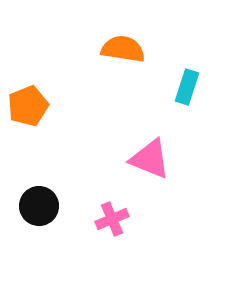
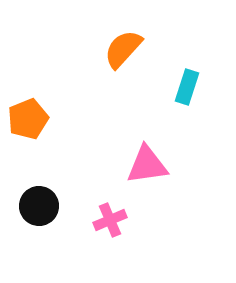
orange semicircle: rotated 57 degrees counterclockwise
orange pentagon: moved 13 px down
pink triangle: moved 3 px left, 6 px down; rotated 30 degrees counterclockwise
pink cross: moved 2 px left, 1 px down
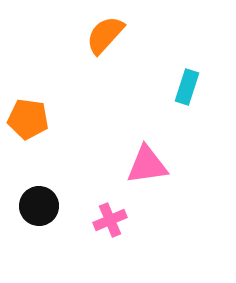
orange semicircle: moved 18 px left, 14 px up
orange pentagon: rotated 30 degrees clockwise
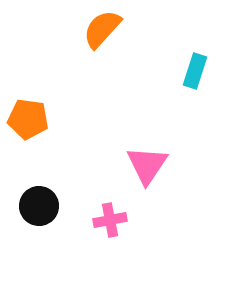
orange semicircle: moved 3 px left, 6 px up
cyan rectangle: moved 8 px right, 16 px up
pink triangle: rotated 48 degrees counterclockwise
pink cross: rotated 12 degrees clockwise
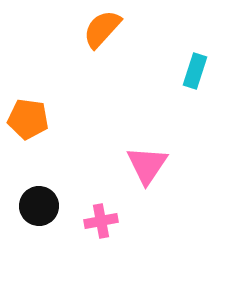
pink cross: moved 9 px left, 1 px down
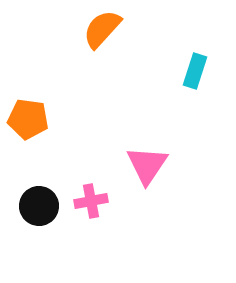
pink cross: moved 10 px left, 20 px up
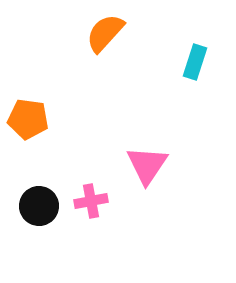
orange semicircle: moved 3 px right, 4 px down
cyan rectangle: moved 9 px up
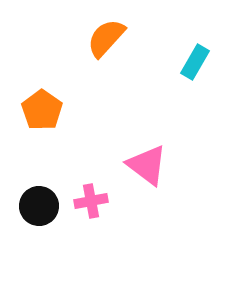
orange semicircle: moved 1 px right, 5 px down
cyan rectangle: rotated 12 degrees clockwise
orange pentagon: moved 14 px right, 9 px up; rotated 27 degrees clockwise
pink triangle: rotated 27 degrees counterclockwise
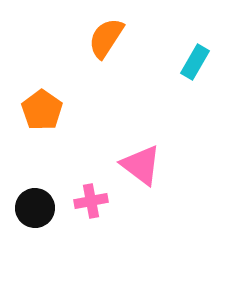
orange semicircle: rotated 9 degrees counterclockwise
pink triangle: moved 6 px left
black circle: moved 4 px left, 2 px down
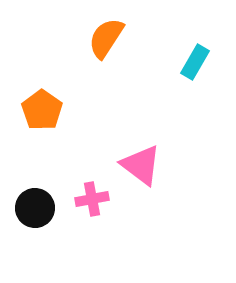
pink cross: moved 1 px right, 2 px up
